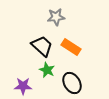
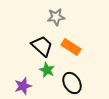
purple star: rotated 18 degrees counterclockwise
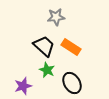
black trapezoid: moved 2 px right
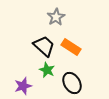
gray star: rotated 24 degrees counterclockwise
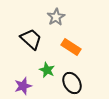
black trapezoid: moved 13 px left, 7 px up
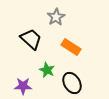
purple star: rotated 18 degrees clockwise
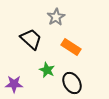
purple star: moved 9 px left, 2 px up
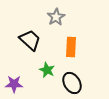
black trapezoid: moved 1 px left, 1 px down
orange rectangle: rotated 60 degrees clockwise
